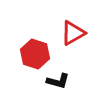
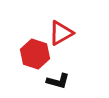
red triangle: moved 12 px left
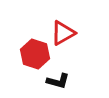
red triangle: moved 2 px right
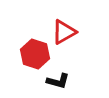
red triangle: moved 1 px right, 1 px up
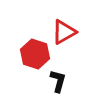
black L-shape: rotated 90 degrees counterclockwise
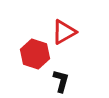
black L-shape: moved 3 px right
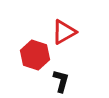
red hexagon: moved 1 px down
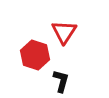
red triangle: rotated 28 degrees counterclockwise
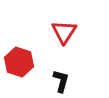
red hexagon: moved 16 px left, 7 px down
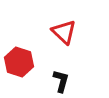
red triangle: rotated 20 degrees counterclockwise
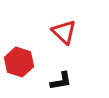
black L-shape: rotated 65 degrees clockwise
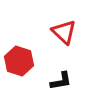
red hexagon: moved 1 px up
